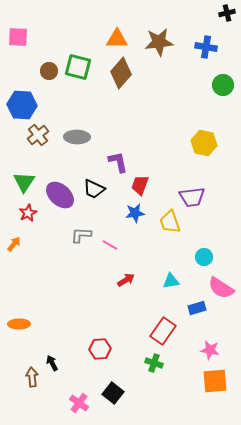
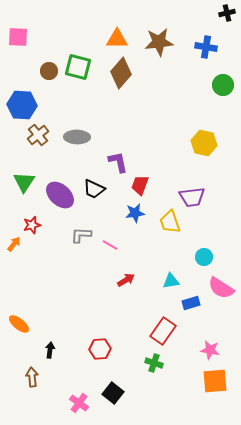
red star: moved 4 px right, 12 px down; rotated 12 degrees clockwise
blue rectangle: moved 6 px left, 5 px up
orange ellipse: rotated 40 degrees clockwise
black arrow: moved 2 px left, 13 px up; rotated 35 degrees clockwise
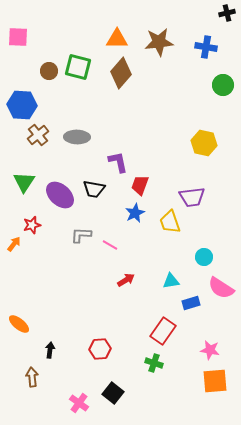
black trapezoid: rotated 15 degrees counterclockwise
blue star: rotated 18 degrees counterclockwise
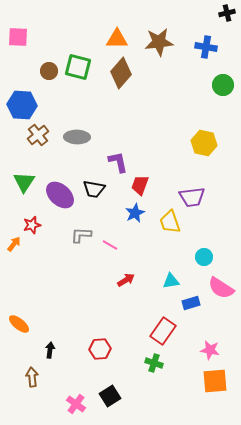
black square: moved 3 px left, 3 px down; rotated 20 degrees clockwise
pink cross: moved 3 px left, 1 px down
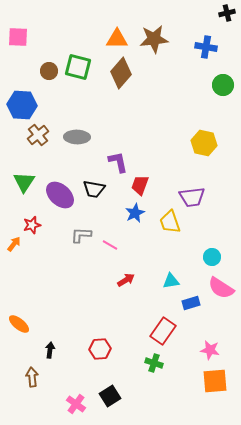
brown star: moved 5 px left, 3 px up
cyan circle: moved 8 px right
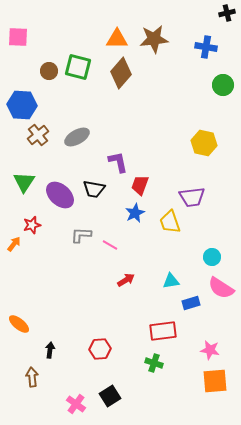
gray ellipse: rotated 30 degrees counterclockwise
red rectangle: rotated 48 degrees clockwise
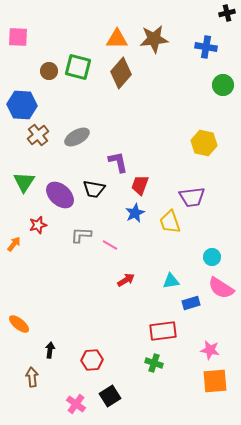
red star: moved 6 px right
red hexagon: moved 8 px left, 11 px down
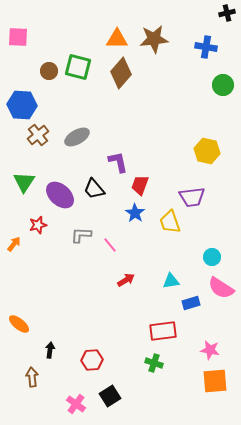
yellow hexagon: moved 3 px right, 8 px down
black trapezoid: rotated 40 degrees clockwise
blue star: rotated 12 degrees counterclockwise
pink line: rotated 21 degrees clockwise
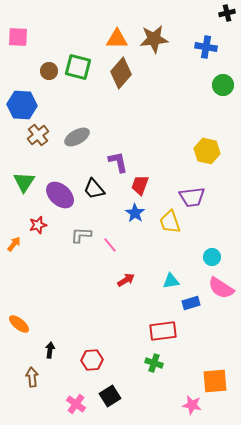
pink star: moved 18 px left, 55 px down
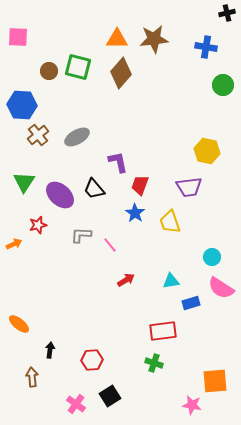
purple trapezoid: moved 3 px left, 10 px up
orange arrow: rotated 28 degrees clockwise
